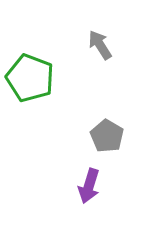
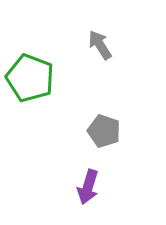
gray pentagon: moved 3 px left, 5 px up; rotated 12 degrees counterclockwise
purple arrow: moved 1 px left, 1 px down
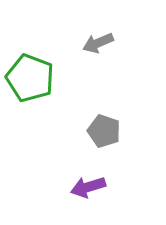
gray arrow: moved 2 px left, 2 px up; rotated 80 degrees counterclockwise
purple arrow: rotated 56 degrees clockwise
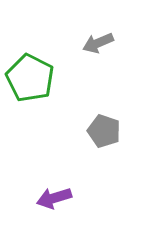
green pentagon: rotated 6 degrees clockwise
purple arrow: moved 34 px left, 11 px down
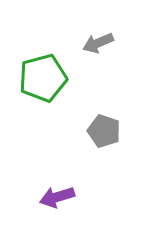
green pentagon: moved 13 px right; rotated 30 degrees clockwise
purple arrow: moved 3 px right, 1 px up
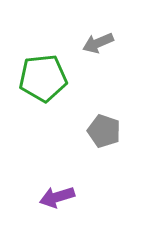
green pentagon: rotated 9 degrees clockwise
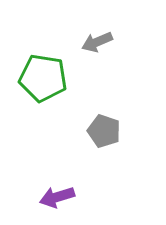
gray arrow: moved 1 px left, 1 px up
green pentagon: rotated 15 degrees clockwise
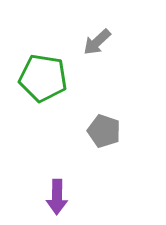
gray arrow: rotated 20 degrees counterclockwise
purple arrow: rotated 72 degrees counterclockwise
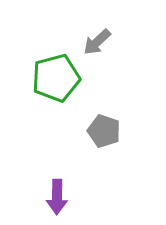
green pentagon: moved 13 px right; rotated 24 degrees counterclockwise
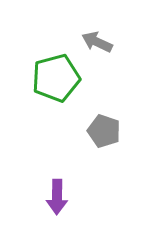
gray arrow: rotated 68 degrees clockwise
